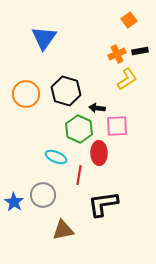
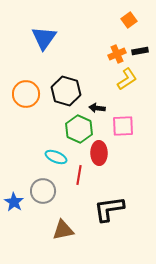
pink square: moved 6 px right
gray circle: moved 4 px up
black L-shape: moved 6 px right, 5 px down
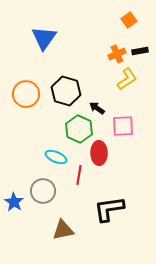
black arrow: rotated 28 degrees clockwise
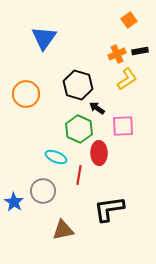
black hexagon: moved 12 px right, 6 px up
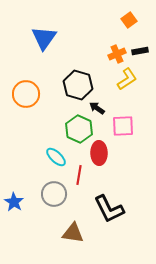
cyan ellipse: rotated 20 degrees clockwise
gray circle: moved 11 px right, 3 px down
black L-shape: rotated 108 degrees counterclockwise
brown triangle: moved 10 px right, 3 px down; rotated 20 degrees clockwise
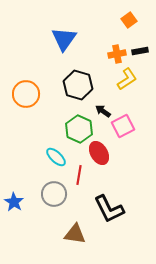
blue triangle: moved 20 px right, 1 px down
orange cross: rotated 12 degrees clockwise
black arrow: moved 6 px right, 3 px down
pink square: rotated 25 degrees counterclockwise
red ellipse: rotated 30 degrees counterclockwise
brown triangle: moved 2 px right, 1 px down
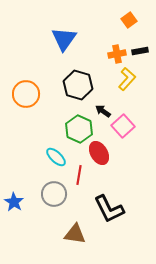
yellow L-shape: rotated 15 degrees counterclockwise
pink square: rotated 15 degrees counterclockwise
